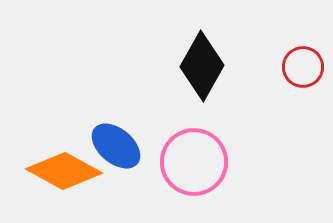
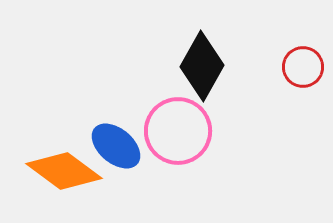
pink circle: moved 16 px left, 31 px up
orange diamond: rotated 8 degrees clockwise
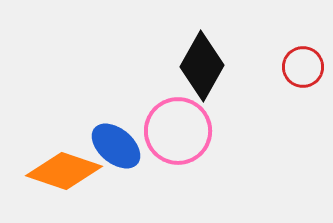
orange diamond: rotated 18 degrees counterclockwise
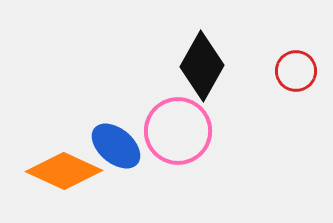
red circle: moved 7 px left, 4 px down
orange diamond: rotated 6 degrees clockwise
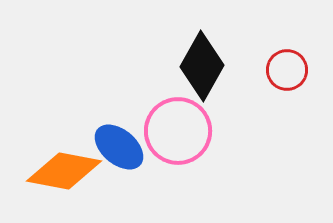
red circle: moved 9 px left, 1 px up
blue ellipse: moved 3 px right, 1 px down
orange diamond: rotated 14 degrees counterclockwise
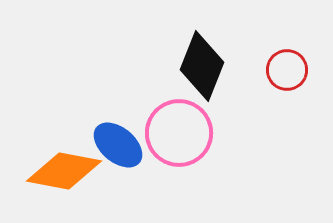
black diamond: rotated 8 degrees counterclockwise
pink circle: moved 1 px right, 2 px down
blue ellipse: moved 1 px left, 2 px up
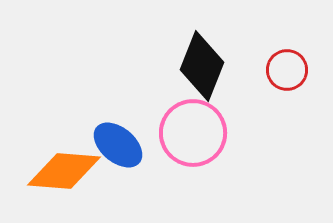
pink circle: moved 14 px right
orange diamond: rotated 6 degrees counterclockwise
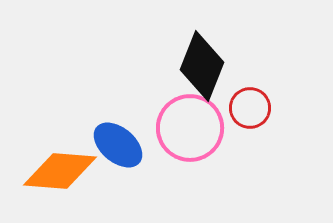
red circle: moved 37 px left, 38 px down
pink circle: moved 3 px left, 5 px up
orange diamond: moved 4 px left
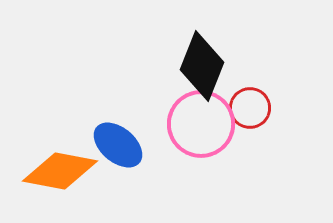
pink circle: moved 11 px right, 4 px up
orange diamond: rotated 6 degrees clockwise
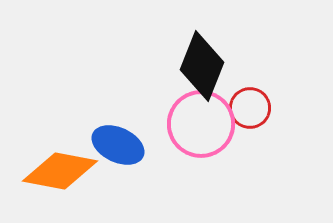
blue ellipse: rotated 15 degrees counterclockwise
